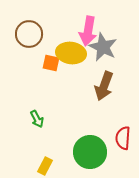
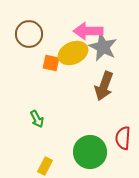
pink arrow: rotated 80 degrees clockwise
yellow ellipse: moved 2 px right; rotated 32 degrees counterclockwise
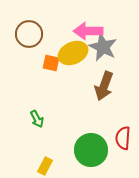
green circle: moved 1 px right, 2 px up
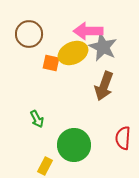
green circle: moved 17 px left, 5 px up
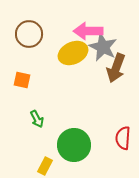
orange square: moved 29 px left, 17 px down
brown arrow: moved 12 px right, 18 px up
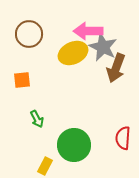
orange square: rotated 18 degrees counterclockwise
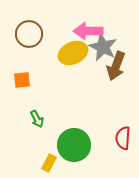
brown arrow: moved 2 px up
yellow rectangle: moved 4 px right, 3 px up
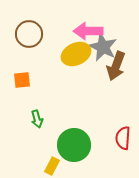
yellow ellipse: moved 3 px right, 1 px down
green arrow: rotated 12 degrees clockwise
yellow rectangle: moved 3 px right, 3 px down
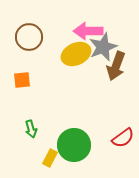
brown circle: moved 3 px down
gray star: rotated 24 degrees clockwise
green arrow: moved 6 px left, 10 px down
red semicircle: rotated 130 degrees counterclockwise
yellow rectangle: moved 2 px left, 8 px up
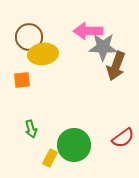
gray star: rotated 24 degrees clockwise
yellow ellipse: moved 33 px left; rotated 16 degrees clockwise
